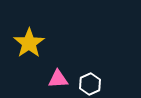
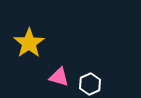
pink triangle: moved 1 px right, 2 px up; rotated 20 degrees clockwise
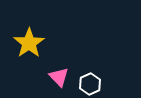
pink triangle: rotated 30 degrees clockwise
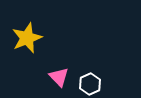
yellow star: moved 2 px left, 5 px up; rotated 12 degrees clockwise
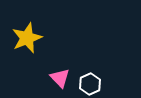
pink triangle: moved 1 px right, 1 px down
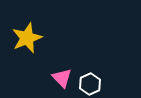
pink triangle: moved 2 px right
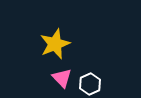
yellow star: moved 28 px right, 6 px down
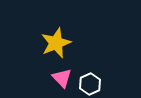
yellow star: moved 1 px right, 1 px up
